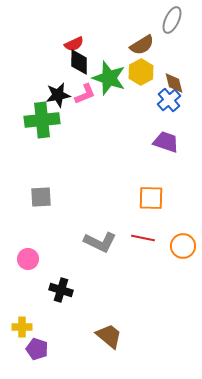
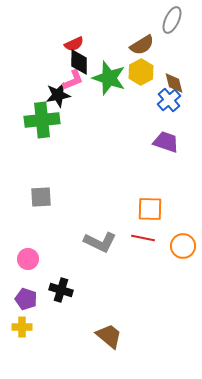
pink L-shape: moved 12 px left, 14 px up
orange square: moved 1 px left, 11 px down
purple pentagon: moved 11 px left, 50 px up
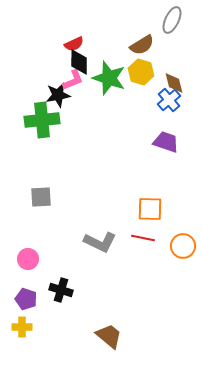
yellow hexagon: rotated 15 degrees counterclockwise
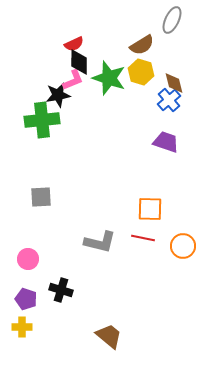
gray L-shape: rotated 12 degrees counterclockwise
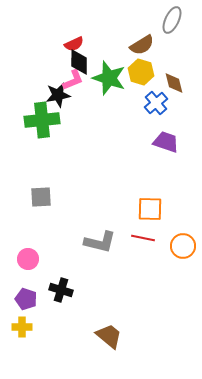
blue cross: moved 13 px left, 3 px down
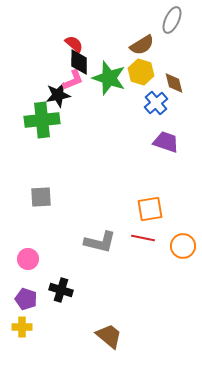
red semicircle: rotated 114 degrees counterclockwise
orange square: rotated 12 degrees counterclockwise
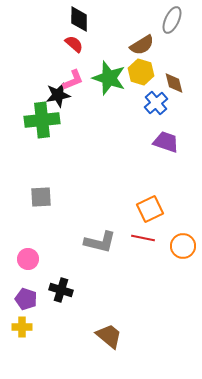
black diamond: moved 43 px up
orange square: rotated 16 degrees counterclockwise
